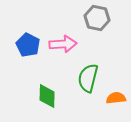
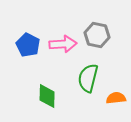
gray hexagon: moved 17 px down
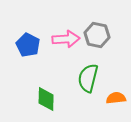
pink arrow: moved 3 px right, 5 px up
green diamond: moved 1 px left, 3 px down
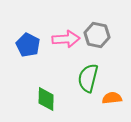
orange semicircle: moved 4 px left
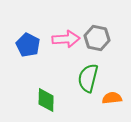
gray hexagon: moved 3 px down
green diamond: moved 1 px down
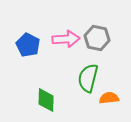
orange semicircle: moved 3 px left
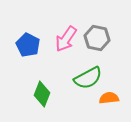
pink arrow: rotated 128 degrees clockwise
green semicircle: rotated 132 degrees counterclockwise
green diamond: moved 4 px left, 6 px up; rotated 20 degrees clockwise
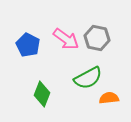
pink arrow: rotated 88 degrees counterclockwise
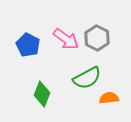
gray hexagon: rotated 15 degrees clockwise
green semicircle: moved 1 px left
